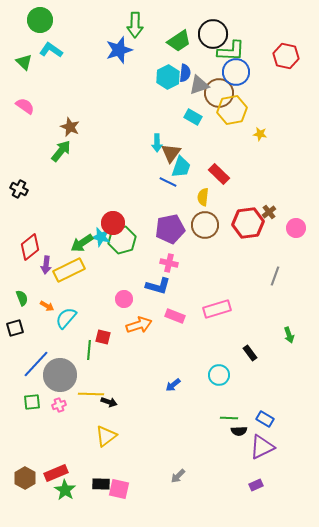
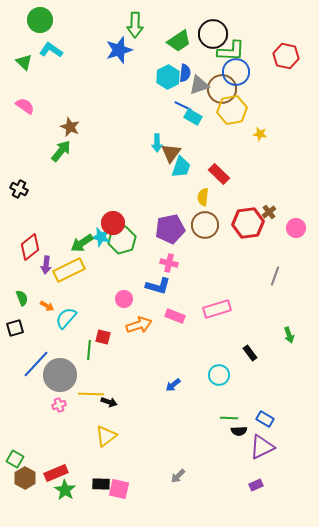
brown circle at (219, 93): moved 3 px right, 4 px up
blue line at (168, 182): moved 15 px right, 76 px up
green square at (32, 402): moved 17 px left, 57 px down; rotated 36 degrees clockwise
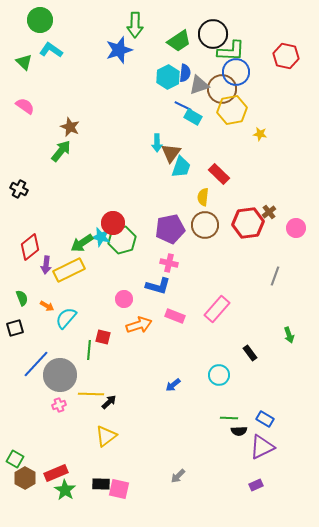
pink rectangle at (217, 309): rotated 32 degrees counterclockwise
black arrow at (109, 402): rotated 63 degrees counterclockwise
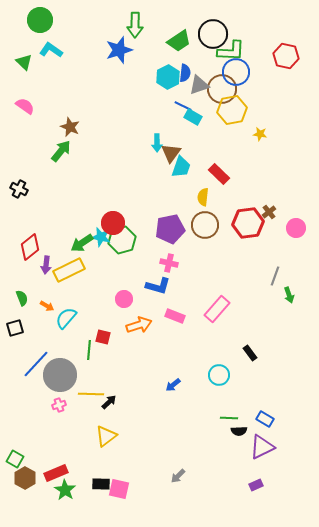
green arrow at (289, 335): moved 40 px up
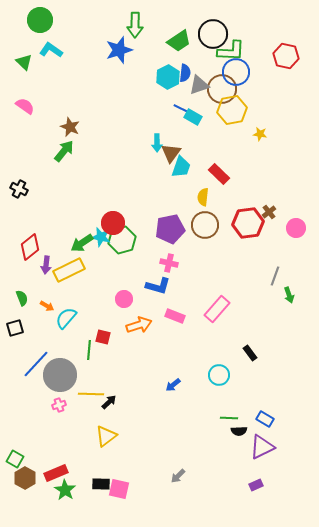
blue line at (183, 106): moved 1 px left, 3 px down
green arrow at (61, 151): moved 3 px right
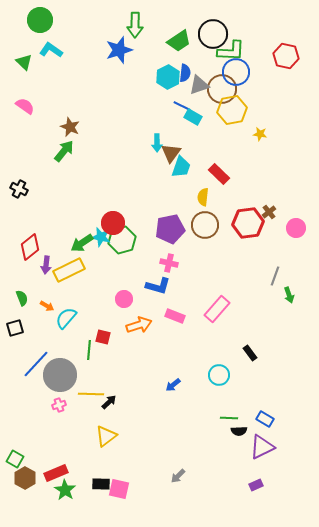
blue line at (182, 109): moved 3 px up
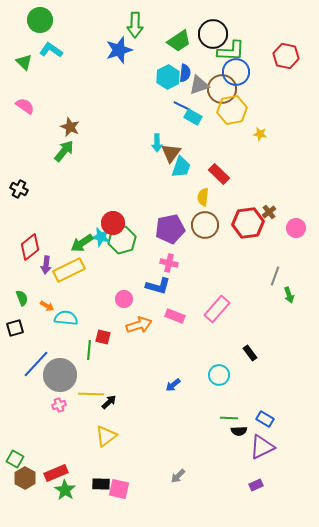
cyan semicircle at (66, 318): rotated 55 degrees clockwise
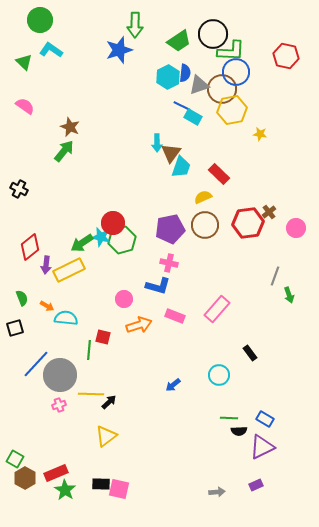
yellow semicircle at (203, 197): rotated 60 degrees clockwise
gray arrow at (178, 476): moved 39 px right, 16 px down; rotated 140 degrees counterclockwise
